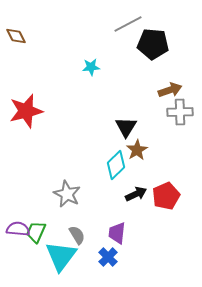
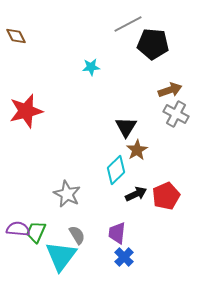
gray cross: moved 4 px left, 2 px down; rotated 30 degrees clockwise
cyan diamond: moved 5 px down
blue cross: moved 16 px right
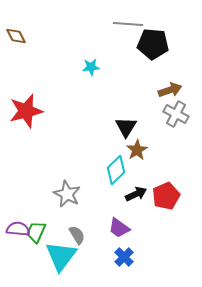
gray line: rotated 32 degrees clockwise
purple trapezoid: moved 2 px right, 5 px up; rotated 60 degrees counterclockwise
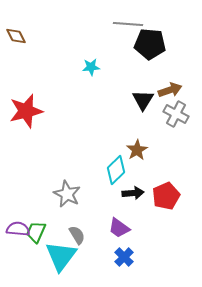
black pentagon: moved 3 px left
black triangle: moved 17 px right, 27 px up
black arrow: moved 3 px left, 1 px up; rotated 20 degrees clockwise
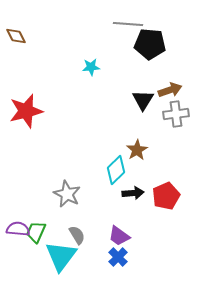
gray cross: rotated 35 degrees counterclockwise
purple trapezoid: moved 8 px down
blue cross: moved 6 px left
